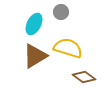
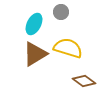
brown triangle: moved 2 px up
brown diamond: moved 4 px down
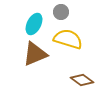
yellow semicircle: moved 9 px up
brown triangle: rotated 8 degrees clockwise
brown diamond: moved 2 px left, 1 px up
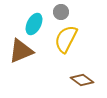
yellow semicircle: moved 2 px left; rotated 80 degrees counterclockwise
brown triangle: moved 14 px left, 3 px up
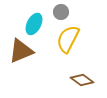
yellow semicircle: moved 2 px right
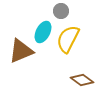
gray circle: moved 1 px up
cyan ellipse: moved 9 px right, 8 px down
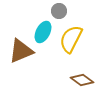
gray circle: moved 2 px left
yellow semicircle: moved 3 px right
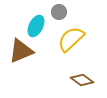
gray circle: moved 1 px down
cyan ellipse: moved 7 px left, 6 px up
yellow semicircle: rotated 20 degrees clockwise
